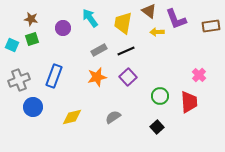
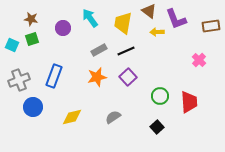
pink cross: moved 15 px up
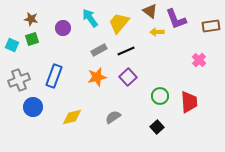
brown triangle: moved 1 px right
yellow trapezoid: moved 4 px left; rotated 30 degrees clockwise
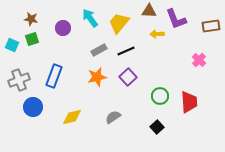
brown triangle: moved 1 px left; rotated 35 degrees counterclockwise
yellow arrow: moved 2 px down
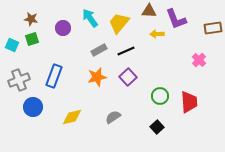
brown rectangle: moved 2 px right, 2 px down
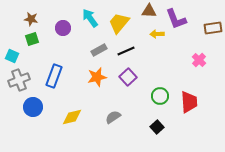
cyan square: moved 11 px down
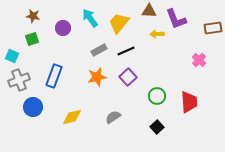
brown star: moved 2 px right, 3 px up
green circle: moved 3 px left
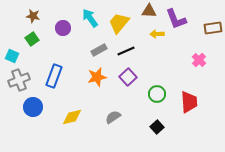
green square: rotated 16 degrees counterclockwise
green circle: moved 2 px up
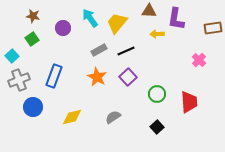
purple L-shape: rotated 30 degrees clockwise
yellow trapezoid: moved 2 px left
cyan square: rotated 24 degrees clockwise
orange star: rotated 30 degrees counterclockwise
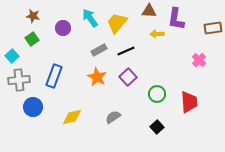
gray cross: rotated 15 degrees clockwise
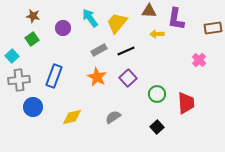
purple square: moved 1 px down
red trapezoid: moved 3 px left, 1 px down
